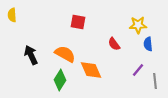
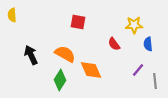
yellow star: moved 4 px left
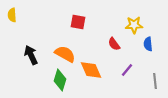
purple line: moved 11 px left
green diamond: rotated 15 degrees counterclockwise
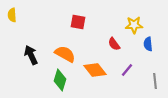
orange diamond: moved 4 px right; rotated 15 degrees counterclockwise
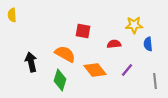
red square: moved 5 px right, 9 px down
red semicircle: rotated 120 degrees clockwise
black arrow: moved 7 px down; rotated 12 degrees clockwise
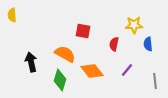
red semicircle: rotated 72 degrees counterclockwise
orange diamond: moved 3 px left, 1 px down
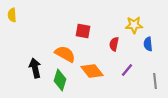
black arrow: moved 4 px right, 6 px down
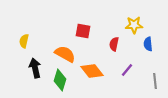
yellow semicircle: moved 12 px right, 26 px down; rotated 16 degrees clockwise
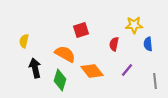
red square: moved 2 px left, 1 px up; rotated 28 degrees counterclockwise
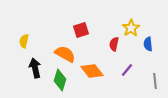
yellow star: moved 3 px left, 3 px down; rotated 30 degrees counterclockwise
